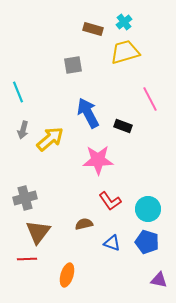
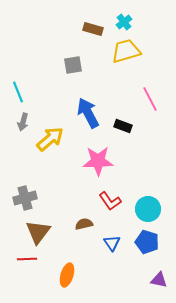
yellow trapezoid: moved 1 px right, 1 px up
gray arrow: moved 8 px up
pink star: moved 1 px down
blue triangle: rotated 36 degrees clockwise
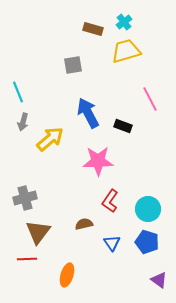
red L-shape: rotated 70 degrees clockwise
purple triangle: rotated 24 degrees clockwise
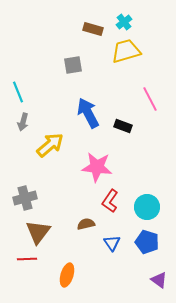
yellow arrow: moved 6 px down
pink star: moved 1 px left, 6 px down; rotated 8 degrees clockwise
cyan circle: moved 1 px left, 2 px up
brown semicircle: moved 2 px right
